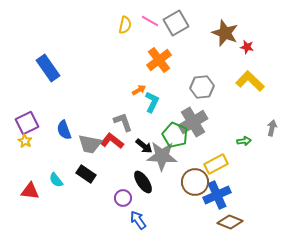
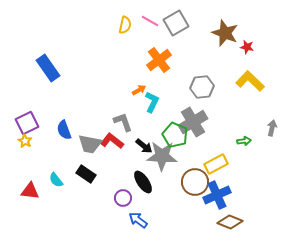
blue arrow: rotated 18 degrees counterclockwise
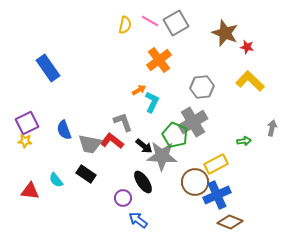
yellow star: rotated 24 degrees counterclockwise
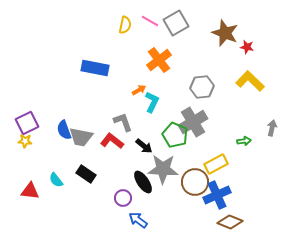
blue rectangle: moved 47 px right; rotated 44 degrees counterclockwise
gray trapezoid: moved 9 px left, 7 px up
gray star: moved 1 px right, 13 px down
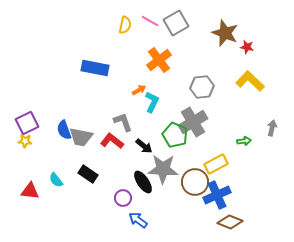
black rectangle: moved 2 px right
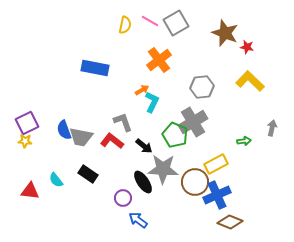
orange arrow: moved 3 px right
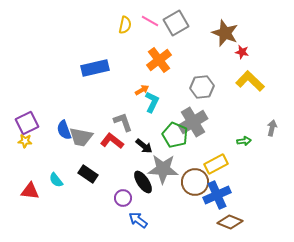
red star: moved 5 px left, 5 px down
blue rectangle: rotated 24 degrees counterclockwise
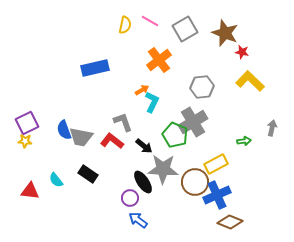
gray square: moved 9 px right, 6 px down
purple circle: moved 7 px right
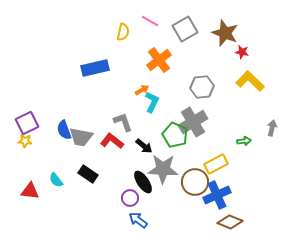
yellow semicircle: moved 2 px left, 7 px down
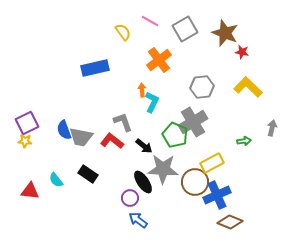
yellow semicircle: rotated 48 degrees counterclockwise
yellow L-shape: moved 2 px left, 6 px down
orange arrow: rotated 64 degrees counterclockwise
yellow rectangle: moved 4 px left, 1 px up
